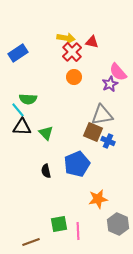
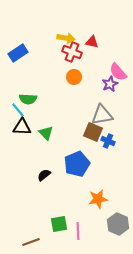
red cross: rotated 24 degrees counterclockwise
black semicircle: moved 2 px left, 4 px down; rotated 64 degrees clockwise
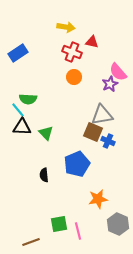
yellow arrow: moved 11 px up
black semicircle: rotated 56 degrees counterclockwise
pink line: rotated 12 degrees counterclockwise
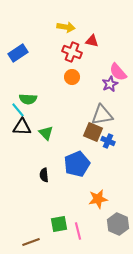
red triangle: moved 1 px up
orange circle: moved 2 px left
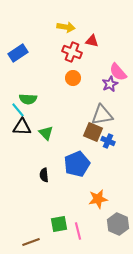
orange circle: moved 1 px right, 1 px down
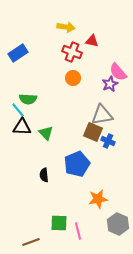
green square: moved 1 px up; rotated 12 degrees clockwise
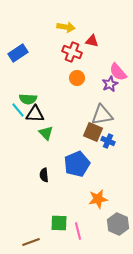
orange circle: moved 4 px right
black triangle: moved 13 px right, 13 px up
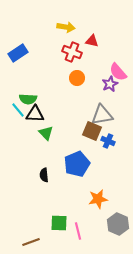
brown square: moved 1 px left, 1 px up
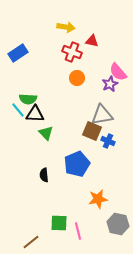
gray hexagon: rotated 10 degrees counterclockwise
brown line: rotated 18 degrees counterclockwise
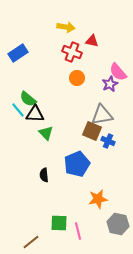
green semicircle: rotated 36 degrees clockwise
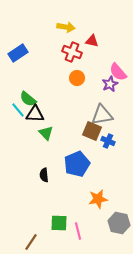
gray hexagon: moved 1 px right, 1 px up
brown line: rotated 18 degrees counterclockwise
